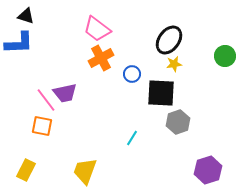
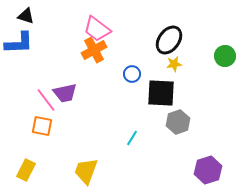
orange cross: moved 7 px left, 8 px up
yellow trapezoid: moved 1 px right
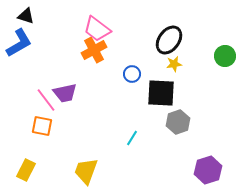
blue L-shape: rotated 28 degrees counterclockwise
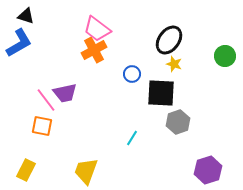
yellow star: rotated 28 degrees clockwise
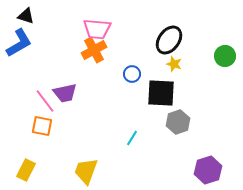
pink trapezoid: rotated 32 degrees counterclockwise
pink line: moved 1 px left, 1 px down
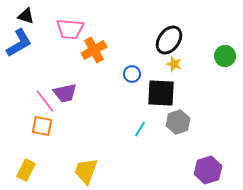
pink trapezoid: moved 27 px left
cyan line: moved 8 px right, 9 px up
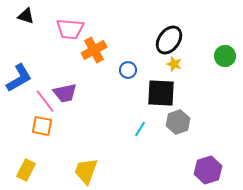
blue L-shape: moved 35 px down
blue circle: moved 4 px left, 4 px up
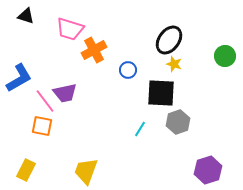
pink trapezoid: rotated 12 degrees clockwise
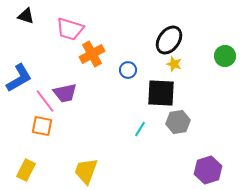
orange cross: moved 2 px left, 4 px down
gray hexagon: rotated 10 degrees clockwise
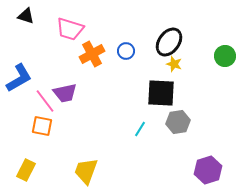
black ellipse: moved 2 px down
blue circle: moved 2 px left, 19 px up
